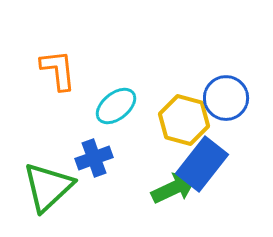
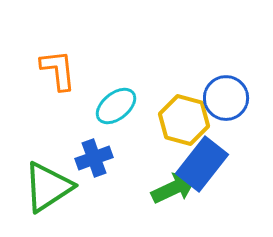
green triangle: rotated 10 degrees clockwise
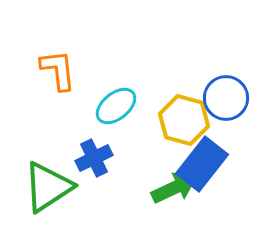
blue cross: rotated 6 degrees counterclockwise
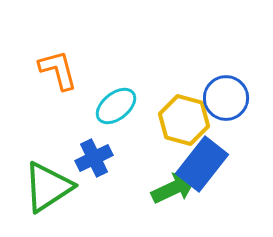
orange L-shape: rotated 9 degrees counterclockwise
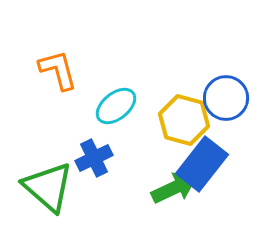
green triangle: rotated 46 degrees counterclockwise
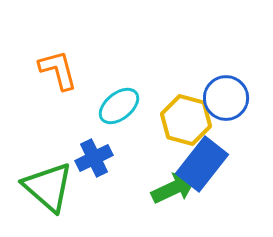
cyan ellipse: moved 3 px right
yellow hexagon: moved 2 px right
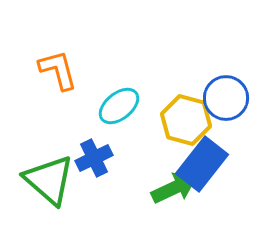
green triangle: moved 1 px right, 7 px up
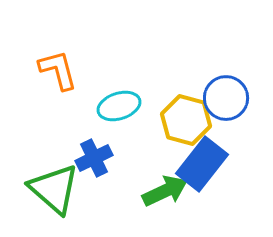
cyan ellipse: rotated 21 degrees clockwise
green triangle: moved 5 px right, 9 px down
green arrow: moved 9 px left, 3 px down
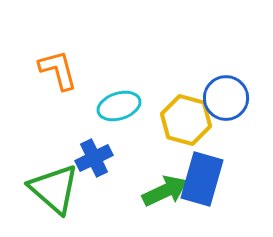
blue rectangle: moved 15 px down; rotated 22 degrees counterclockwise
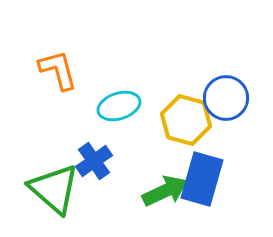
blue cross: moved 3 px down; rotated 9 degrees counterclockwise
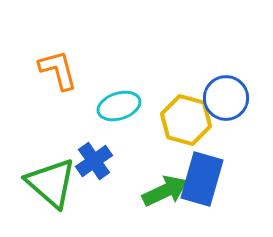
green triangle: moved 3 px left, 6 px up
